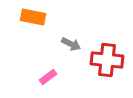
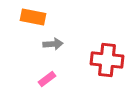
gray arrow: moved 18 px left; rotated 30 degrees counterclockwise
pink rectangle: moved 1 px left, 2 px down
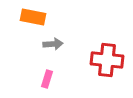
pink rectangle: rotated 36 degrees counterclockwise
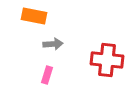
orange rectangle: moved 1 px right, 1 px up
pink rectangle: moved 4 px up
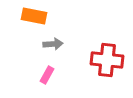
pink rectangle: rotated 12 degrees clockwise
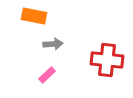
pink rectangle: rotated 18 degrees clockwise
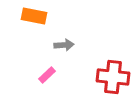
gray arrow: moved 11 px right, 1 px down
red cross: moved 6 px right, 17 px down
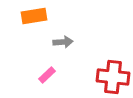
orange rectangle: rotated 20 degrees counterclockwise
gray arrow: moved 1 px left, 3 px up
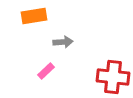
pink rectangle: moved 1 px left, 4 px up
